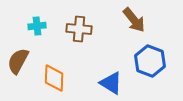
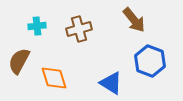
brown cross: rotated 20 degrees counterclockwise
brown semicircle: moved 1 px right
orange diamond: rotated 20 degrees counterclockwise
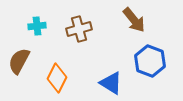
orange diamond: moved 3 px right; rotated 44 degrees clockwise
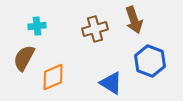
brown arrow: rotated 20 degrees clockwise
brown cross: moved 16 px right
brown semicircle: moved 5 px right, 3 px up
orange diamond: moved 4 px left, 1 px up; rotated 40 degrees clockwise
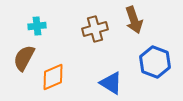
blue hexagon: moved 5 px right, 1 px down
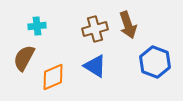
brown arrow: moved 6 px left, 5 px down
blue triangle: moved 16 px left, 17 px up
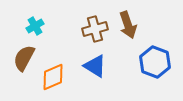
cyan cross: moved 2 px left; rotated 24 degrees counterclockwise
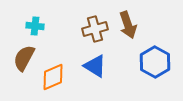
cyan cross: rotated 36 degrees clockwise
blue hexagon: rotated 8 degrees clockwise
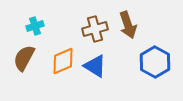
cyan cross: rotated 24 degrees counterclockwise
orange diamond: moved 10 px right, 16 px up
